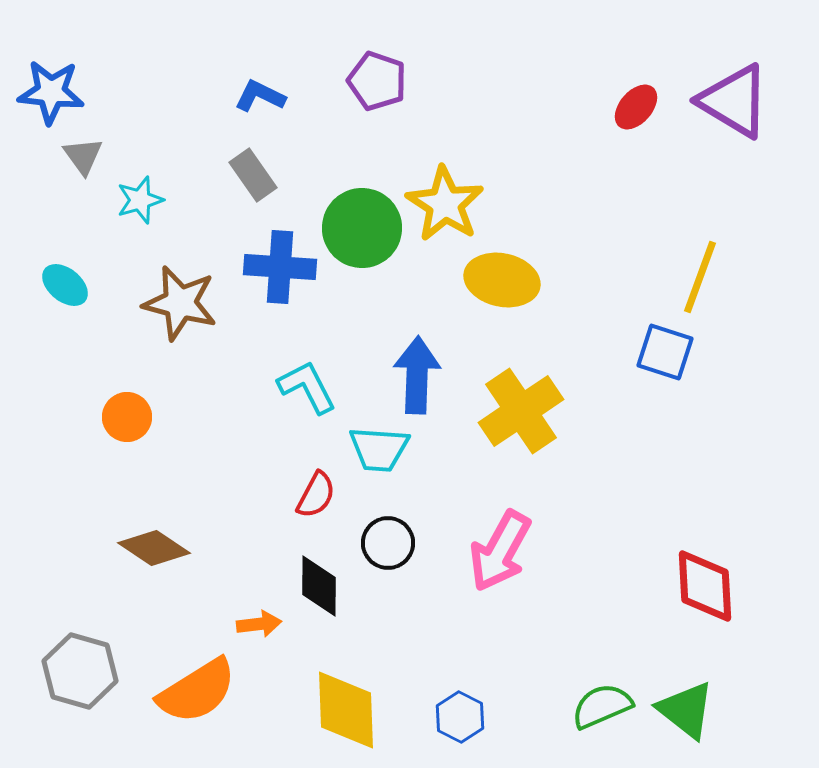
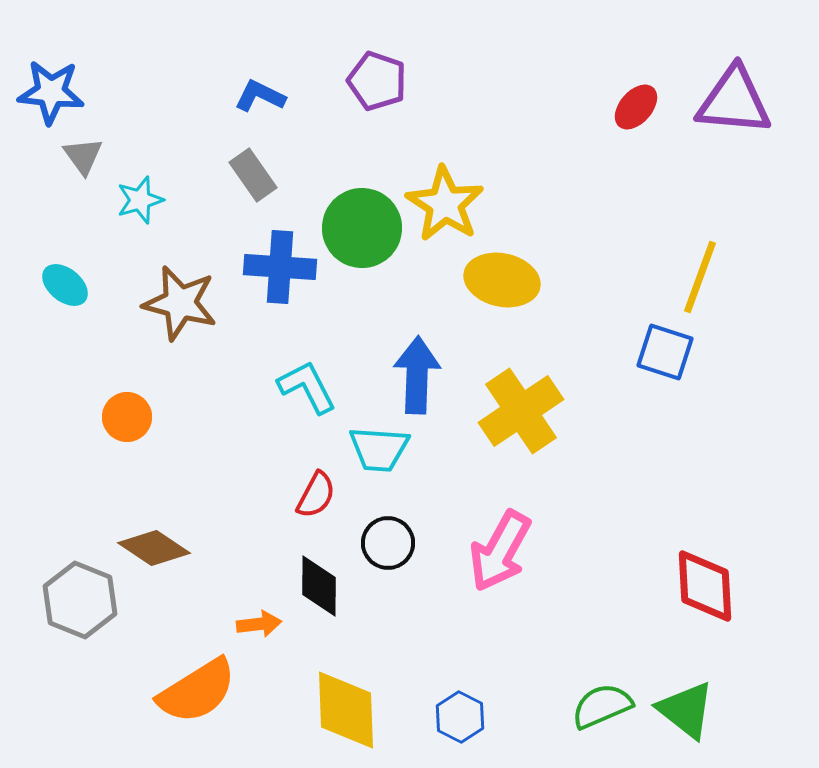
purple triangle: rotated 26 degrees counterclockwise
gray hexagon: moved 71 px up; rotated 6 degrees clockwise
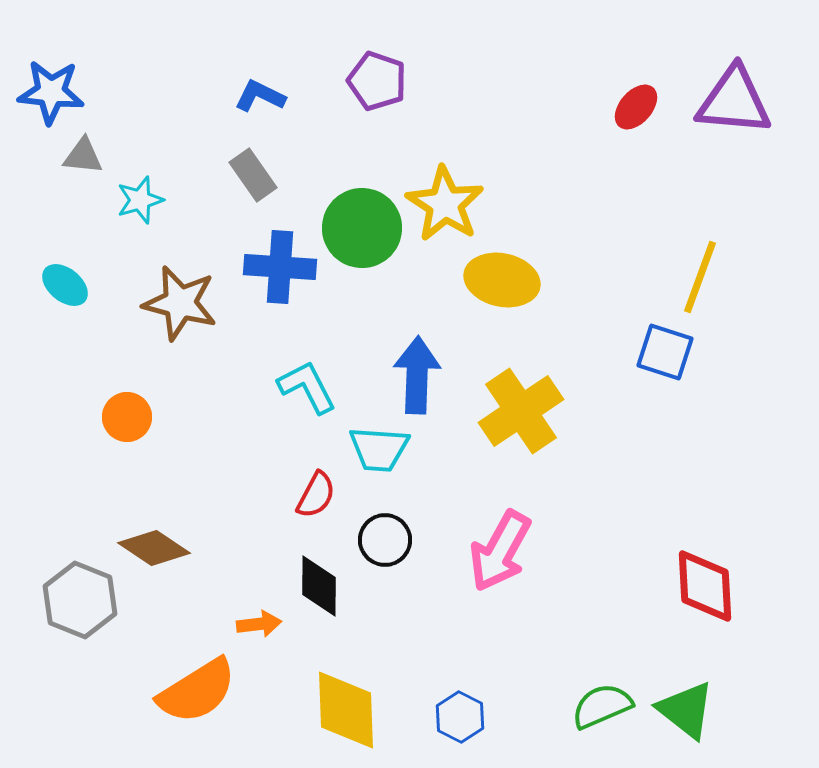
gray triangle: rotated 48 degrees counterclockwise
black circle: moved 3 px left, 3 px up
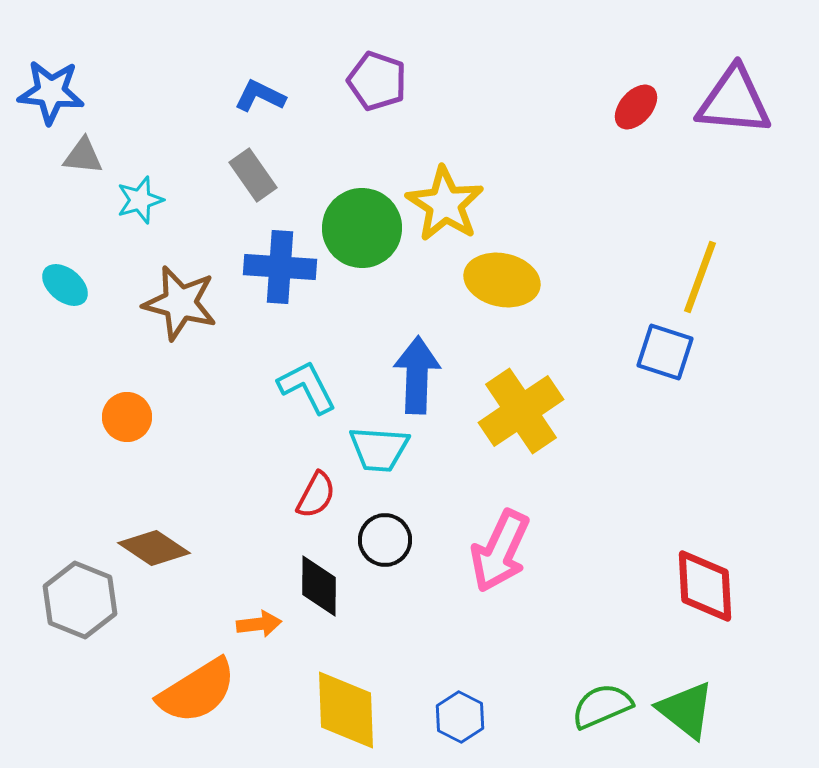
pink arrow: rotated 4 degrees counterclockwise
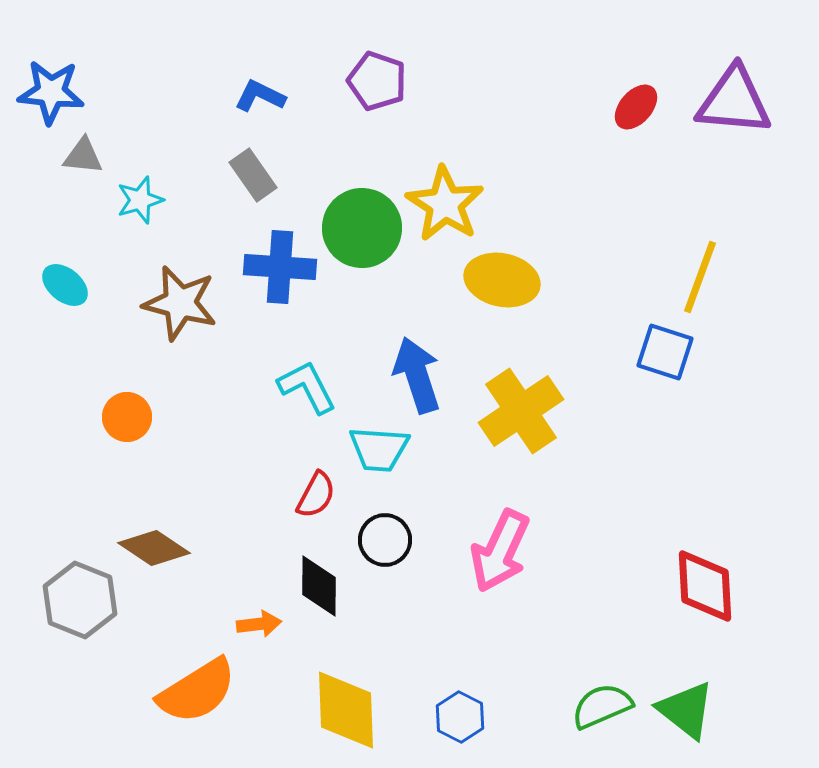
blue arrow: rotated 20 degrees counterclockwise
